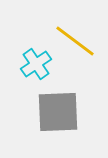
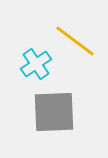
gray square: moved 4 px left
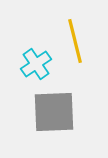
yellow line: rotated 39 degrees clockwise
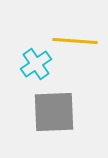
yellow line: rotated 72 degrees counterclockwise
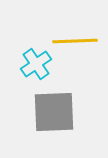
yellow line: rotated 6 degrees counterclockwise
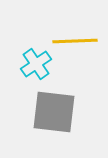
gray square: rotated 9 degrees clockwise
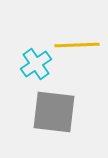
yellow line: moved 2 px right, 4 px down
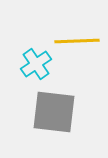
yellow line: moved 4 px up
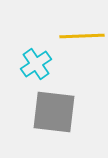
yellow line: moved 5 px right, 5 px up
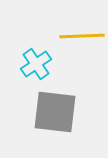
gray square: moved 1 px right
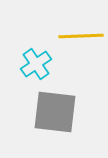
yellow line: moved 1 px left
